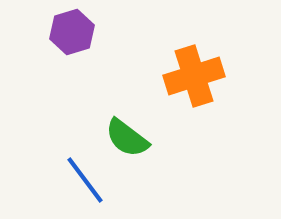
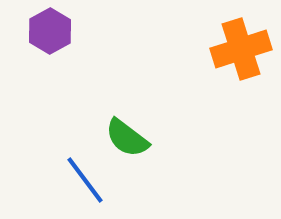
purple hexagon: moved 22 px left, 1 px up; rotated 12 degrees counterclockwise
orange cross: moved 47 px right, 27 px up
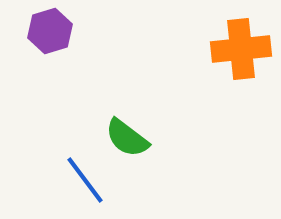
purple hexagon: rotated 12 degrees clockwise
orange cross: rotated 12 degrees clockwise
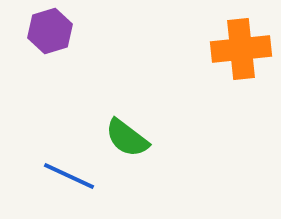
blue line: moved 16 px left, 4 px up; rotated 28 degrees counterclockwise
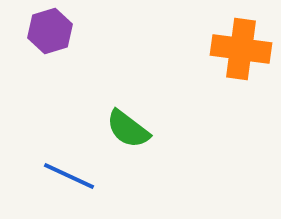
orange cross: rotated 14 degrees clockwise
green semicircle: moved 1 px right, 9 px up
